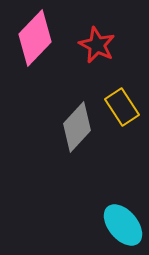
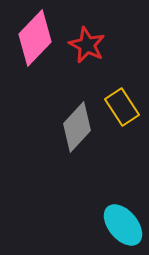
red star: moved 10 px left
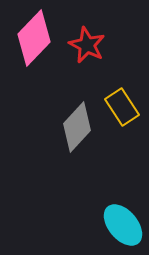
pink diamond: moved 1 px left
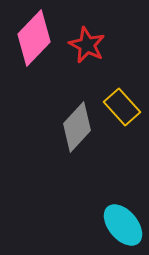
yellow rectangle: rotated 9 degrees counterclockwise
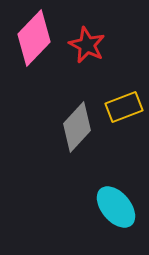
yellow rectangle: moved 2 px right; rotated 69 degrees counterclockwise
cyan ellipse: moved 7 px left, 18 px up
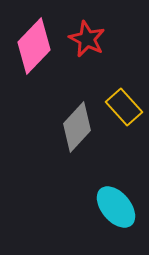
pink diamond: moved 8 px down
red star: moved 6 px up
yellow rectangle: rotated 69 degrees clockwise
